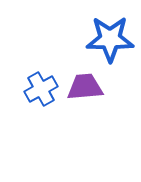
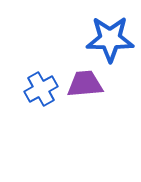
purple trapezoid: moved 3 px up
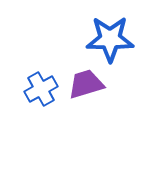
purple trapezoid: moved 1 px right; rotated 12 degrees counterclockwise
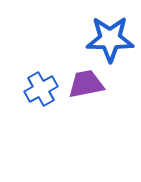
purple trapezoid: rotated 6 degrees clockwise
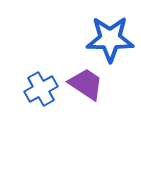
purple trapezoid: rotated 45 degrees clockwise
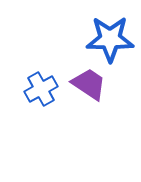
purple trapezoid: moved 3 px right
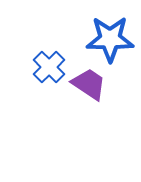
blue cross: moved 8 px right, 22 px up; rotated 16 degrees counterclockwise
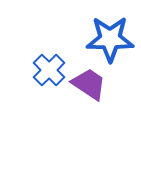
blue cross: moved 3 px down
